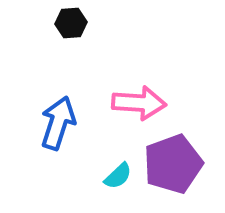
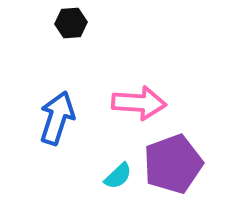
blue arrow: moved 1 px left, 5 px up
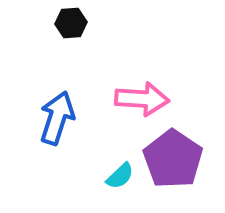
pink arrow: moved 3 px right, 4 px up
purple pentagon: moved 5 px up; rotated 18 degrees counterclockwise
cyan semicircle: moved 2 px right
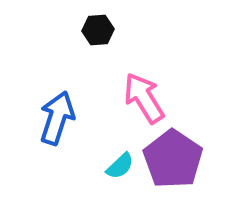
black hexagon: moved 27 px right, 7 px down
pink arrow: moved 2 px right, 1 px up; rotated 126 degrees counterclockwise
cyan semicircle: moved 10 px up
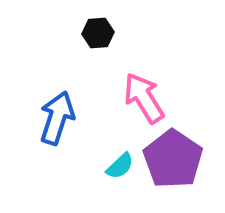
black hexagon: moved 3 px down
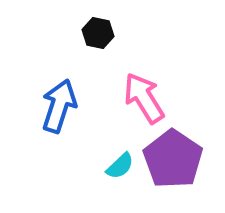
black hexagon: rotated 16 degrees clockwise
blue arrow: moved 2 px right, 12 px up
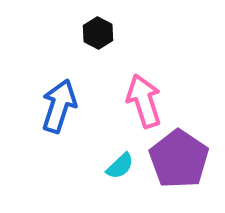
black hexagon: rotated 16 degrees clockwise
pink arrow: moved 3 px down; rotated 14 degrees clockwise
purple pentagon: moved 6 px right
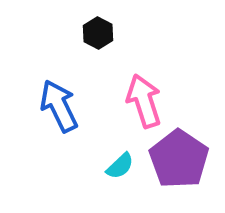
blue arrow: rotated 44 degrees counterclockwise
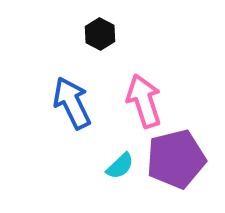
black hexagon: moved 2 px right, 1 px down
blue arrow: moved 13 px right, 3 px up
purple pentagon: moved 3 px left; rotated 24 degrees clockwise
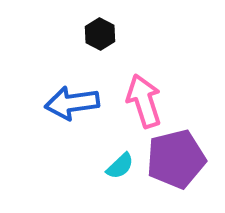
blue arrow: rotated 72 degrees counterclockwise
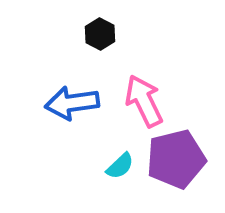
pink arrow: rotated 8 degrees counterclockwise
